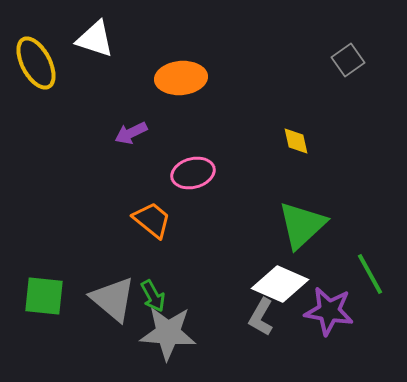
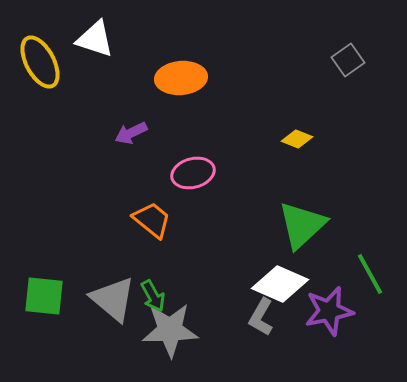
yellow ellipse: moved 4 px right, 1 px up
yellow diamond: moved 1 px right, 2 px up; rotated 56 degrees counterclockwise
purple star: rotated 21 degrees counterclockwise
gray star: moved 2 px right, 3 px up; rotated 6 degrees counterclockwise
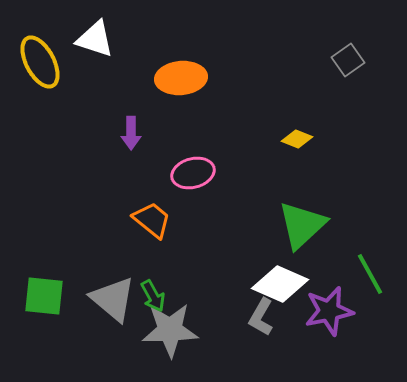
purple arrow: rotated 64 degrees counterclockwise
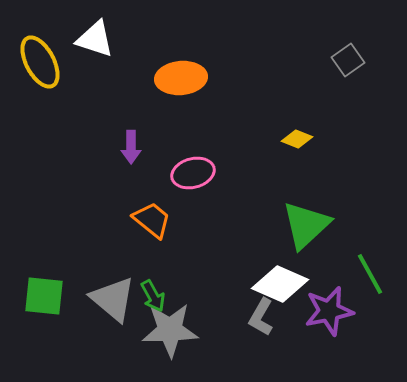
purple arrow: moved 14 px down
green triangle: moved 4 px right
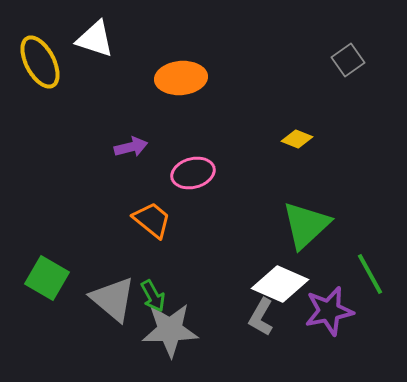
purple arrow: rotated 104 degrees counterclockwise
green square: moved 3 px right, 18 px up; rotated 24 degrees clockwise
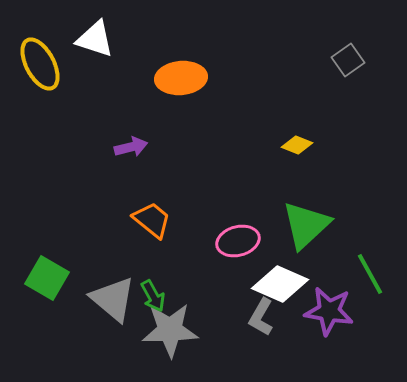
yellow ellipse: moved 2 px down
yellow diamond: moved 6 px down
pink ellipse: moved 45 px right, 68 px down
purple star: rotated 21 degrees clockwise
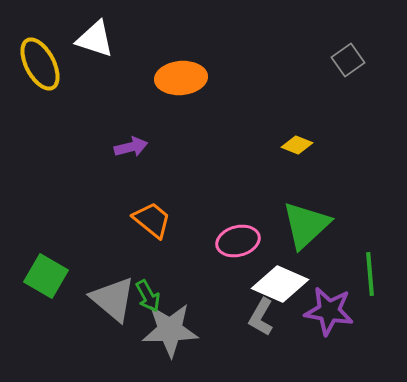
green line: rotated 24 degrees clockwise
green square: moved 1 px left, 2 px up
green arrow: moved 5 px left
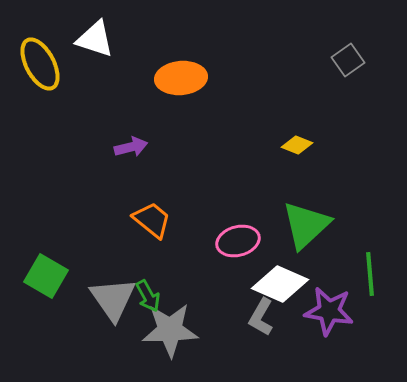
gray triangle: rotated 15 degrees clockwise
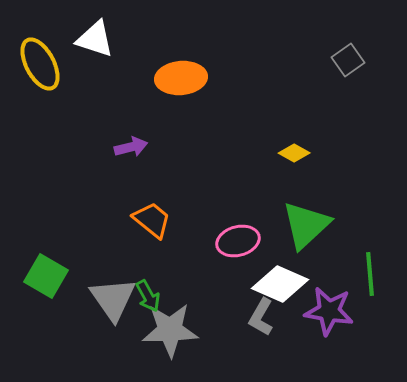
yellow diamond: moved 3 px left, 8 px down; rotated 8 degrees clockwise
